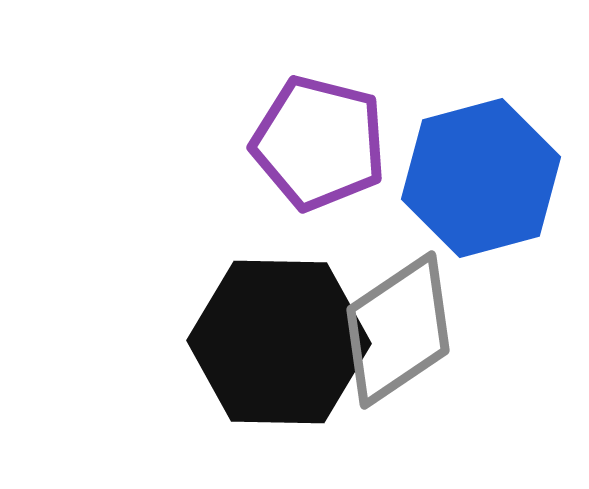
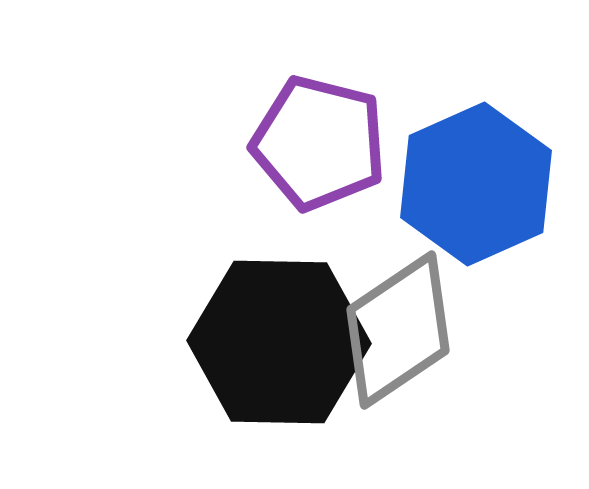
blue hexagon: moved 5 px left, 6 px down; rotated 9 degrees counterclockwise
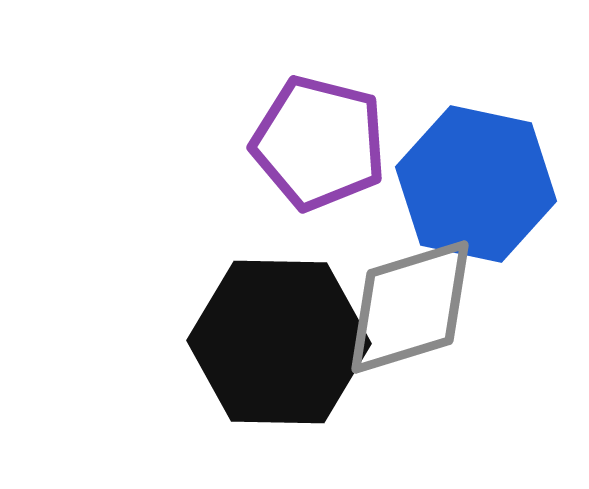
blue hexagon: rotated 24 degrees counterclockwise
gray diamond: moved 12 px right, 23 px up; rotated 17 degrees clockwise
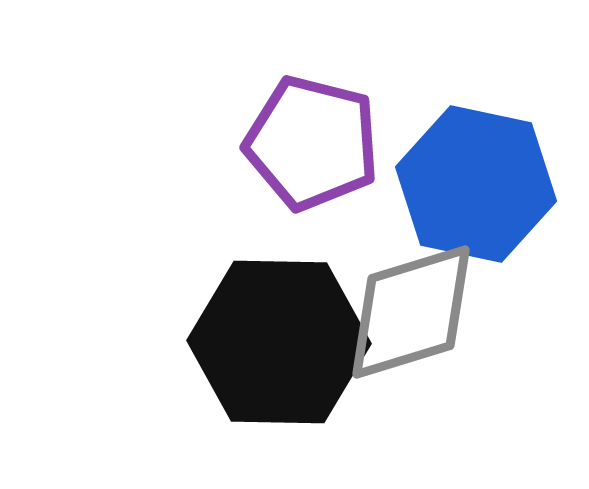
purple pentagon: moved 7 px left
gray diamond: moved 1 px right, 5 px down
